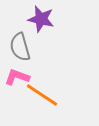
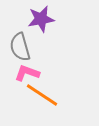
purple star: rotated 24 degrees counterclockwise
pink L-shape: moved 10 px right, 4 px up
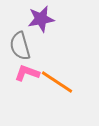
gray semicircle: moved 1 px up
orange line: moved 15 px right, 13 px up
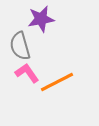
pink L-shape: rotated 35 degrees clockwise
orange line: rotated 60 degrees counterclockwise
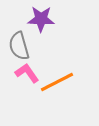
purple star: rotated 12 degrees clockwise
gray semicircle: moved 1 px left
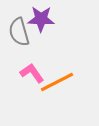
gray semicircle: moved 14 px up
pink L-shape: moved 5 px right
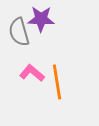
pink L-shape: rotated 15 degrees counterclockwise
orange line: rotated 72 degrees counterclockwise
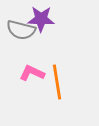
gray semicircle: moved 2 px right, 2 px up; rotated 60 degrees counterclockwise
pink L-shape: rotated 15 degrees counterclockwise
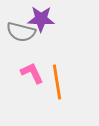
gray semicircle: moved 2 px down
pink L-shape: rotated 40 degrees clockwise
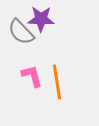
gray semicircle: rotated 32 degrees clockwise
pink L-shape: moved 3 px down; rotated 10 degrees clockwise
